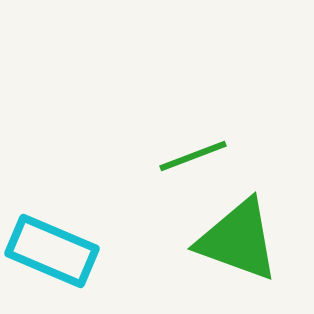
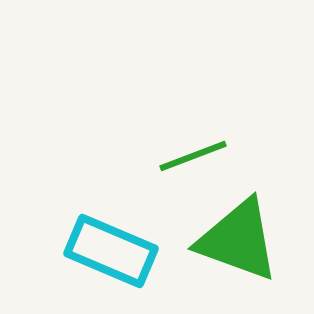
cyan rectangle: moved 59 px right
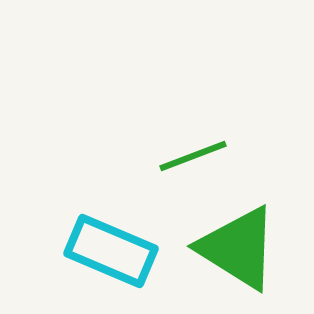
green triangle: moved 8 px down; rotated 12 degrees clockwise
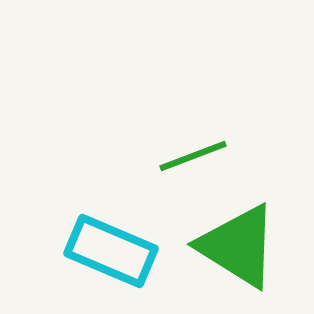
green triangle: moved 2 px up
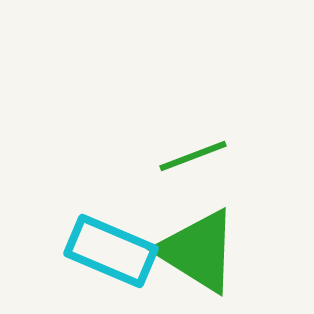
green triangle: moved 40 px left, 5 px down
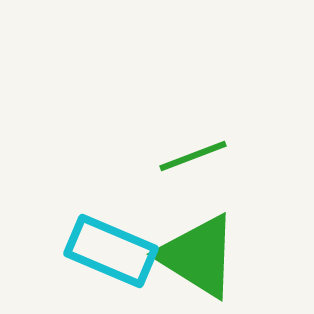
green triangle: moved 5 px down
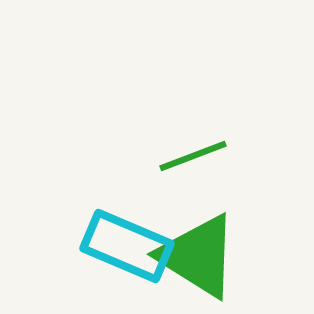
cyan rectangle: moved 16 px right, 5 px up
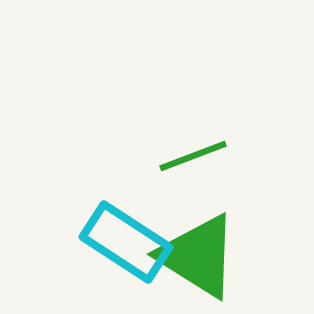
cyan rectangle: moved 1 px left, 4 px up; rotated 10 degrees clockwise
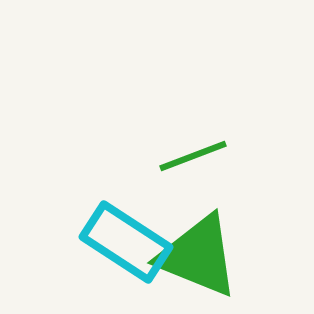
green triangle: rotated 10 degrees counterclockwise
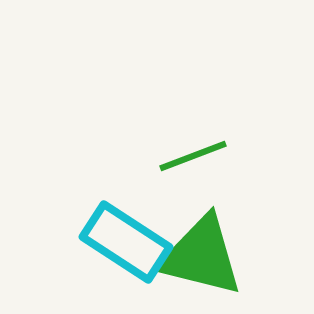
green triangle: moved 3 px right; rotated 8 degrees counterclockwise
